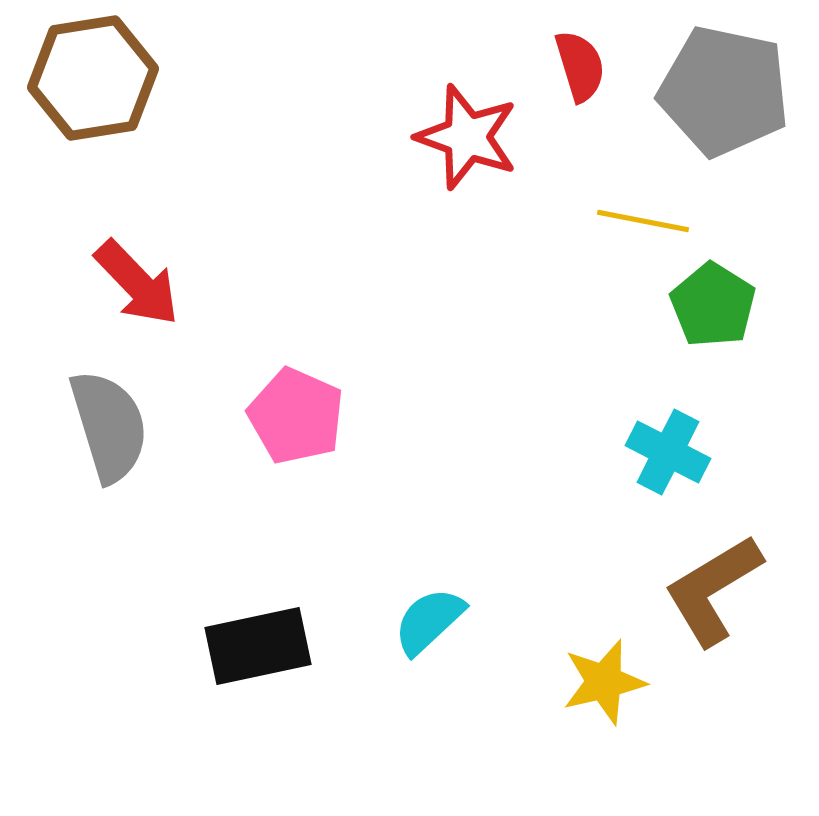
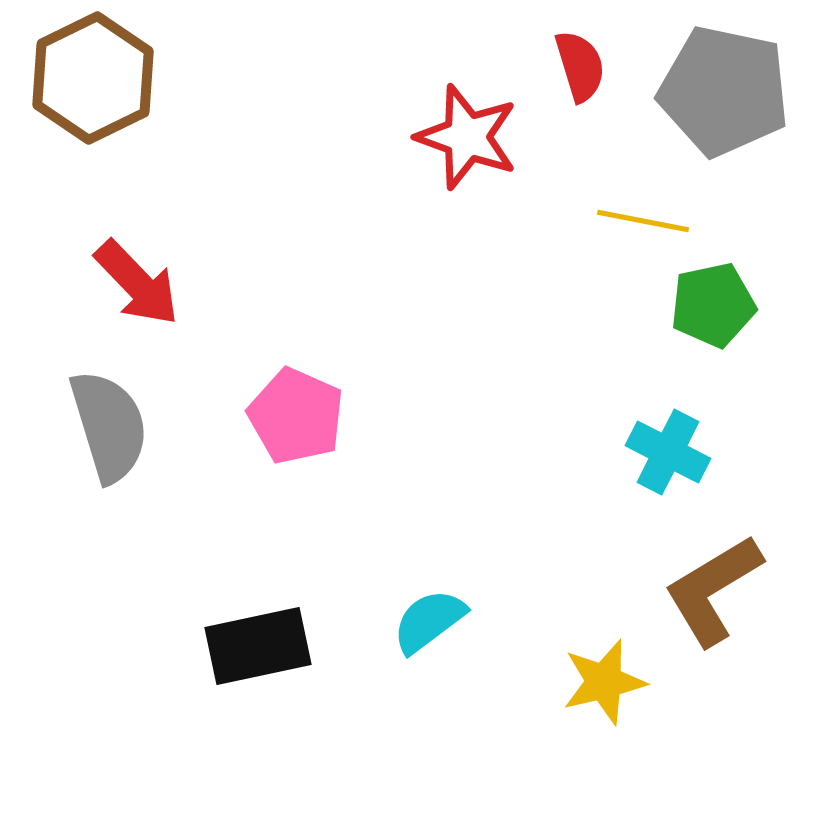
brown hexagon: rotated 17 degrees counterclockwise
green pentagon: rotated 28 degrees clockwise
cyan semicircle: rotated 6 degrees clockwise
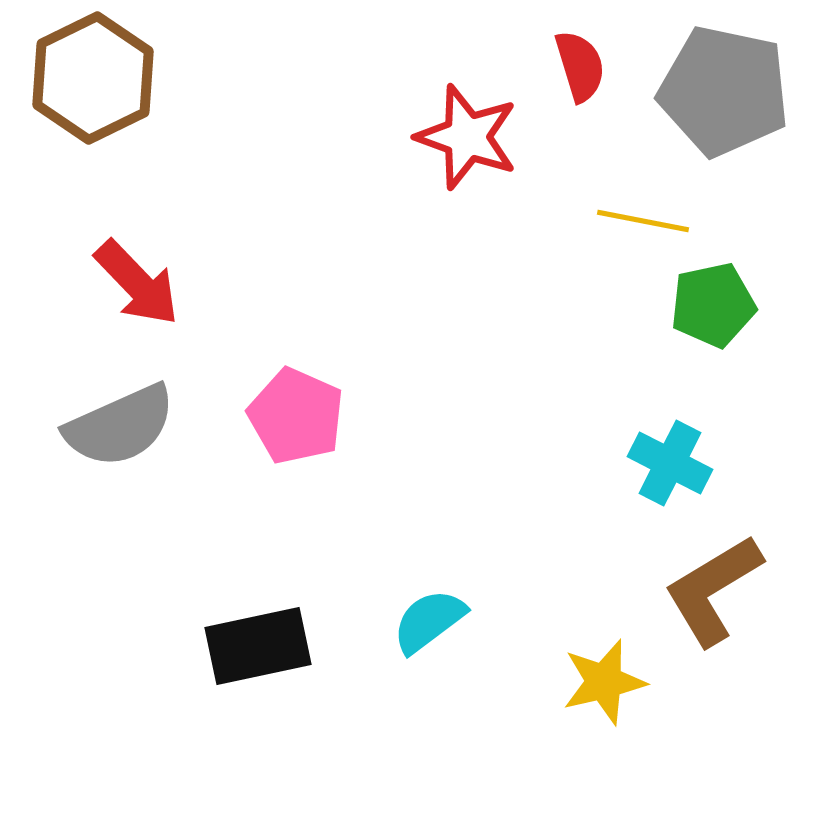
gray semicircle: moved 11 px right; rotated 83 degrees clockwise
cyan cross: moved 2 px right, 11 px down
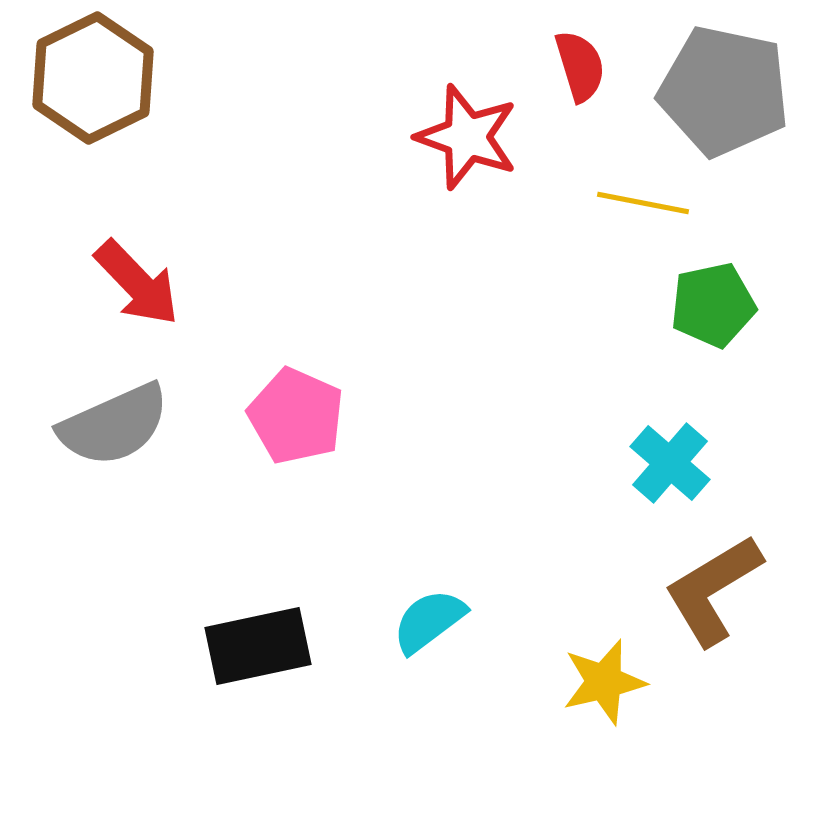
yellow line: moved 18 px up
gray semicircle: moved 6 px left, 1 px up
cyan cross: rotated 14 degrees clockwise
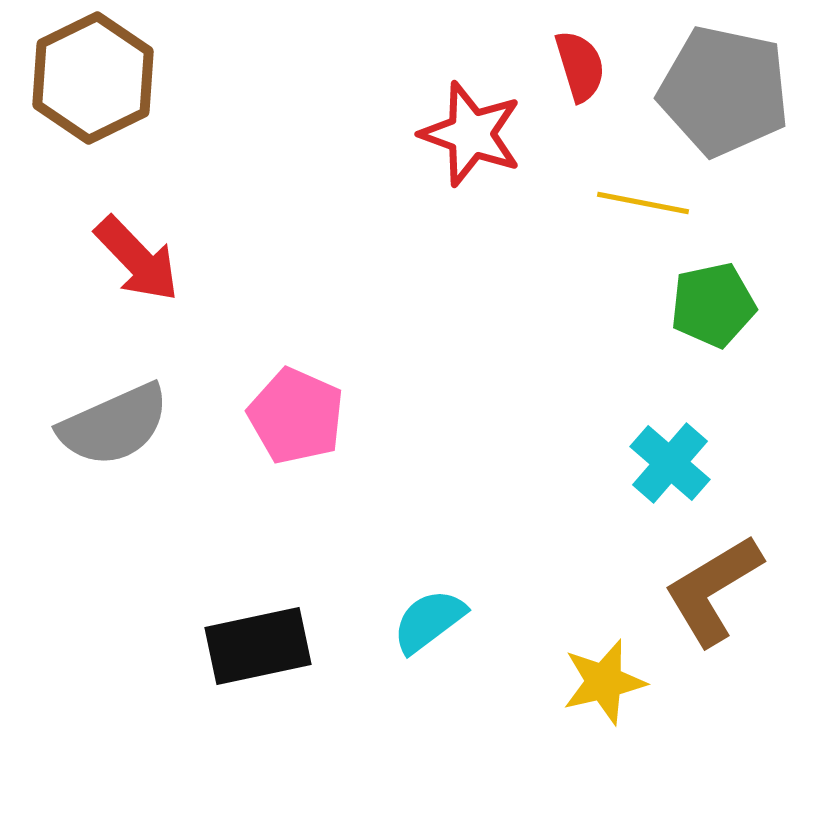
red star: moved 4 px right, 3 px up
red arrow: moved 24 px up
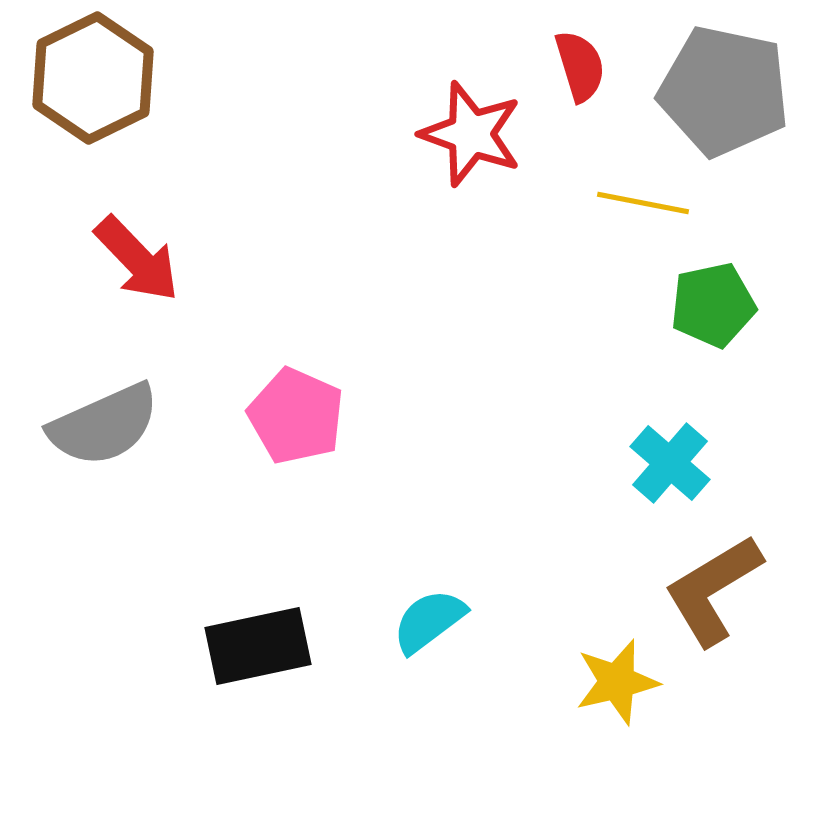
gray semicircle: moved 10 px left
yellow star: moved 13 px right
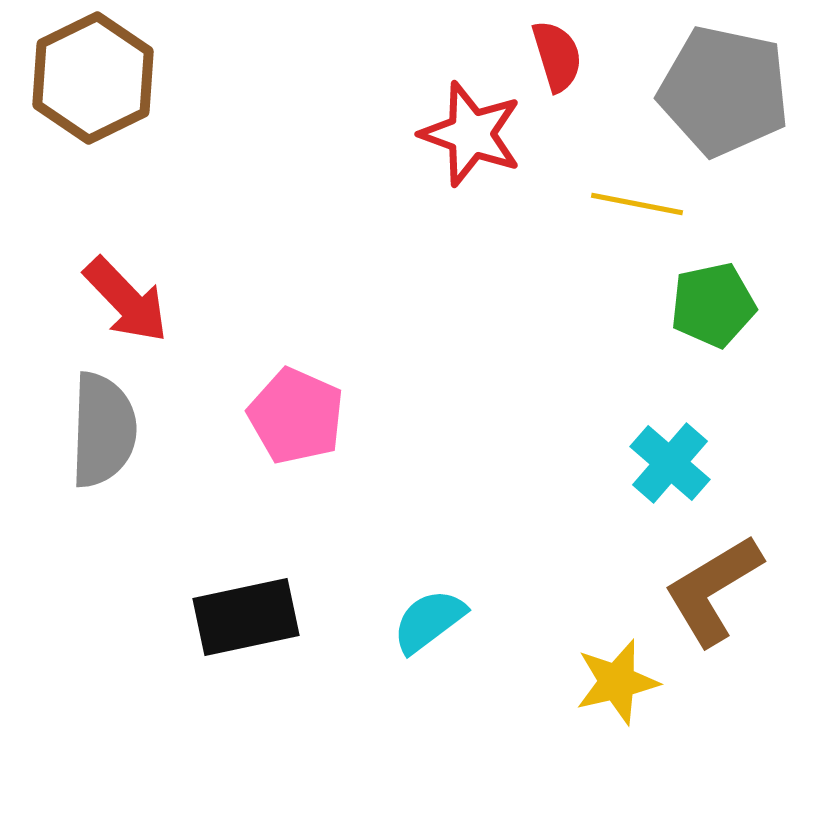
red semicircle: moved 23 px left, 10 px up
yellow line: moved 6 px left, 1 px down
red arrow: moved 11 px left, 41 px down
gray semicircle: moved 1 px left, 5 px down; rotated 64 degrees counterclockwise
black rectangle: moved 12 px left, 29 px up
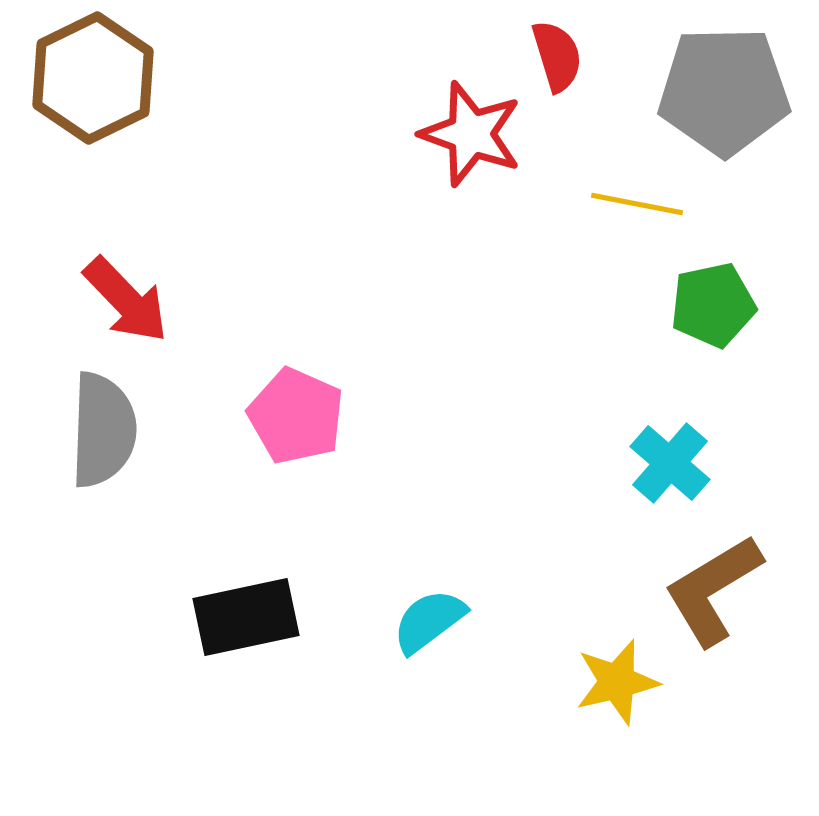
gray pentagon: rotated 13 degrees counterclockwise
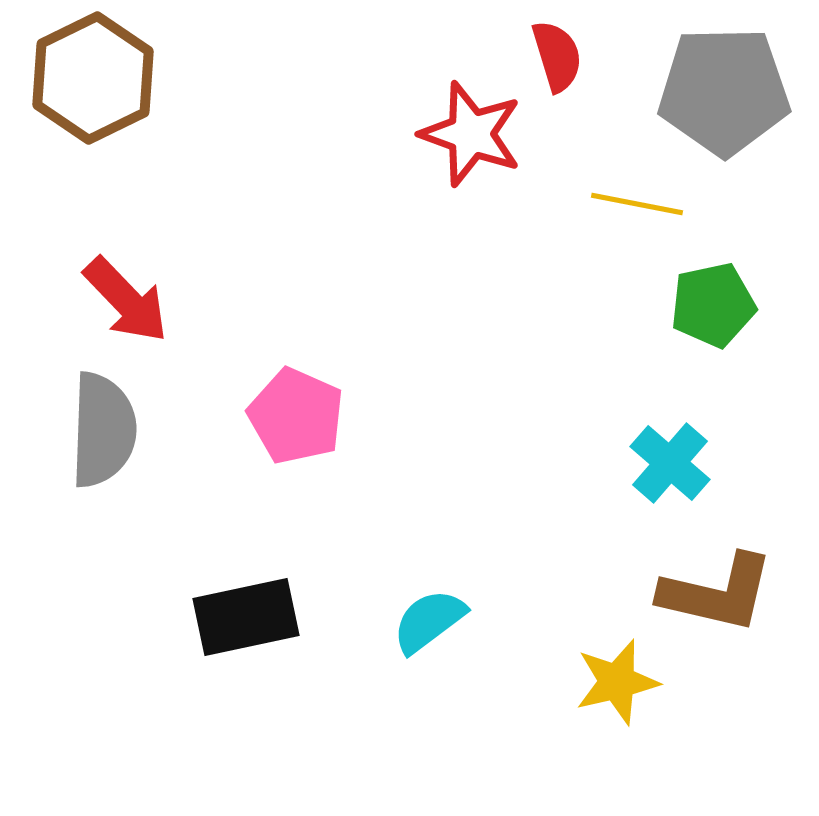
brown L-shape: moved 4 px right, 3 px down; rotated 136 degrees counterclockwise
